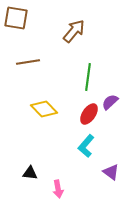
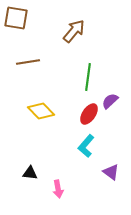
purple semicircle: moved 1 px up
yellow diamond: moved 3 px left, 2 px down
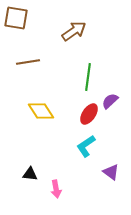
brown arrow: rotated 15 degrees clockwise
yellow diamond: rotated 12 degrees clockwise
cyan L-shape: rotated 15 degrees clockwise
black triangle: moved 1 px down
pink arrow: moved 2 px left
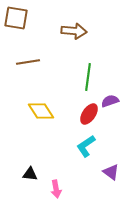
brown arrow: rotated 40 degrees clockwise
purple semicircle: rotated 24 degrees clockwise
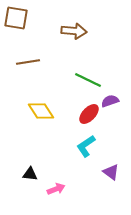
green line: moved 3 px down; rotated 72 degrees counterclockwise
red ellipse: rotated 10 degrees clockwise
pink arrow: rotated 102 degrees counterclockwise
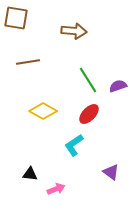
green line: rotated 32 degrees clockwise
purple semicircle: moved 8 px right, 15 px up
yellow diamond: moved 2 px right; rotated 28 degrees counterclockwise
cyan L-shape: moved 12 px left, 1 px up
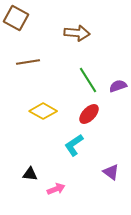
brown square: rotated 20 degrees clockwise
brown arrow: moved 3 px right, 2 px down
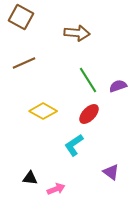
brown square: moved 5 px right, 1 px up
brown line: moved 4 px left, 1 px down; rotated 15 degrees counterclockwise
black triangle: moved 4 px down
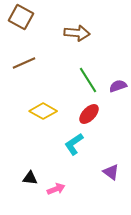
cyan L-shape: moved 1 px up
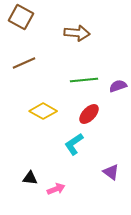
green line: moved 4 px left; rotated 64 degrees counterclockwise
